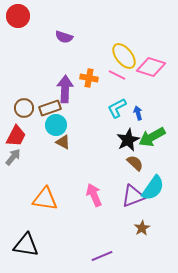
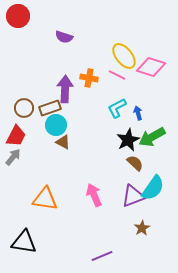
black triangle: moved 2 px left, 3 px up
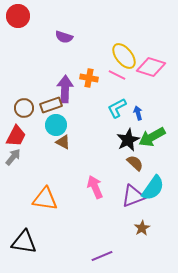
brown rectangle: moved 1 px right, 3 px up
pink arrow: moved 1 px right, 8 px up
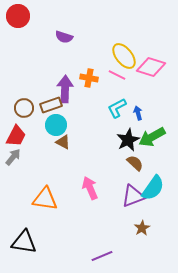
pink arrow: moved 5 px left, 1 px down
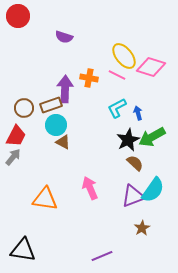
cyan semicircle: moved 2 px down
black triangle: moved 1 px left, 8 px down
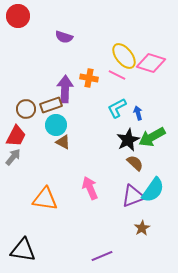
pink diamond: moved 4 px up
brown circle: moved 2 px right, 1 px down
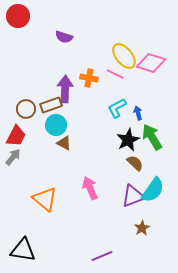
pink line: moved 2 px left, 1 px up
green arrow: rotated 88 degrees clockwise
brown triangle: moved 1 px right, 1 px down
orange triangle: rotated 32 degrees clockwise
